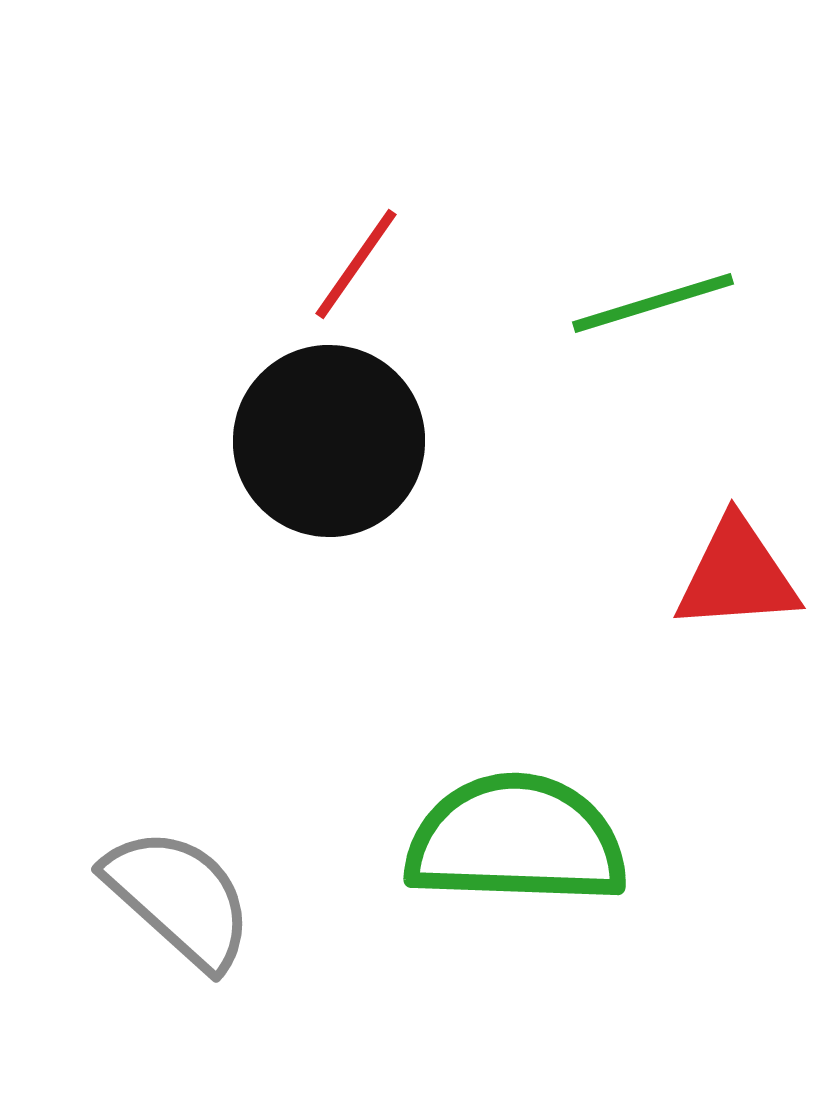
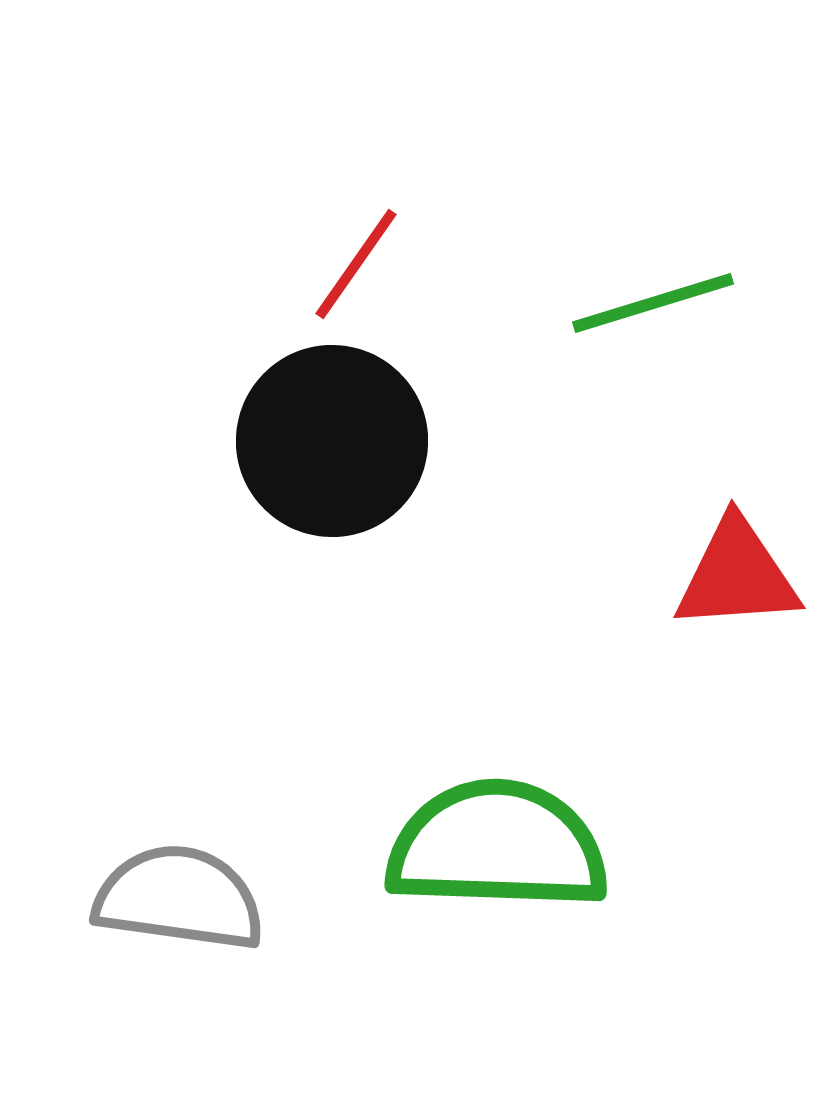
black circle: moved 3 px right
green semicircle: moved 19 px left, 6 px down
gray semicircle: rotated 34 degrees counterclockwise
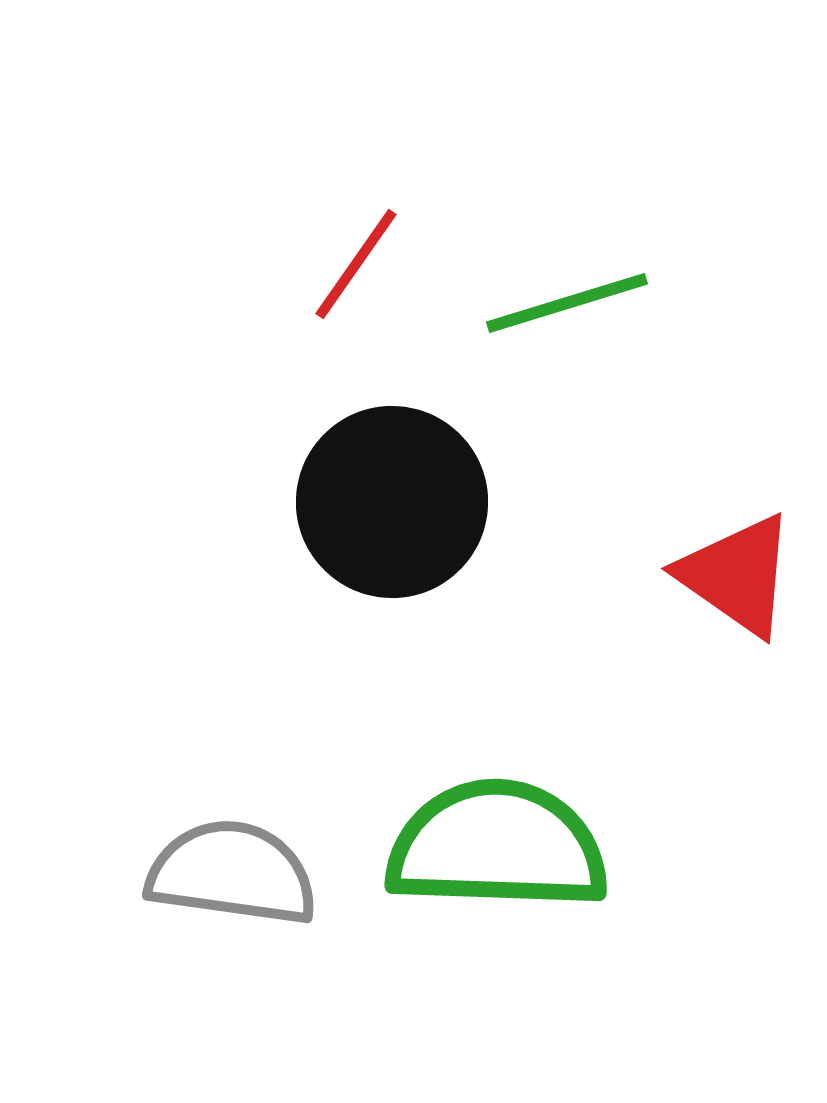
green line: moved 86 px left
black circle: moved 60 px right, 61 px down
red triangle: rotated 39 degrees clockwise
gray semicircle: moved 53 px right, 25 px up
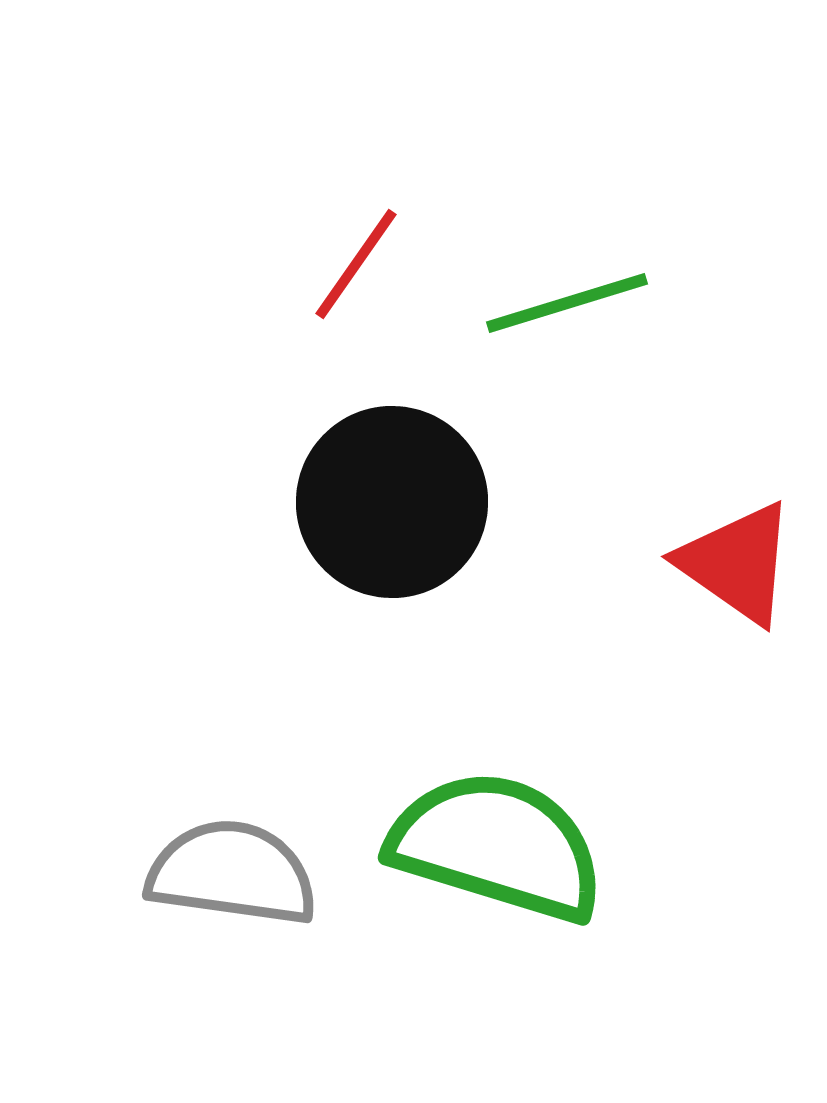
red triangle: moved 12 px up
green semicircle: rotated 15 degrees clockwise
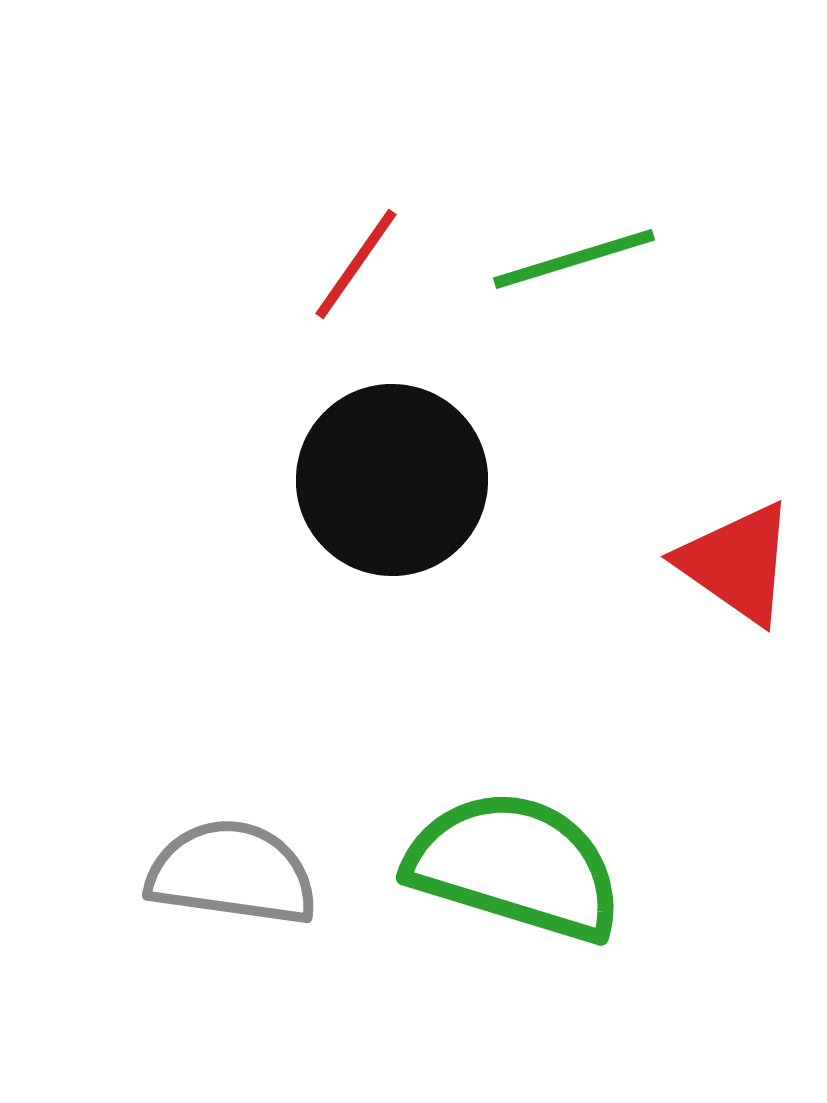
green line: moved 7 px right, 44 px up
black circle: moved 22 px up
green semicircle: moved 18 px right, 20 px down
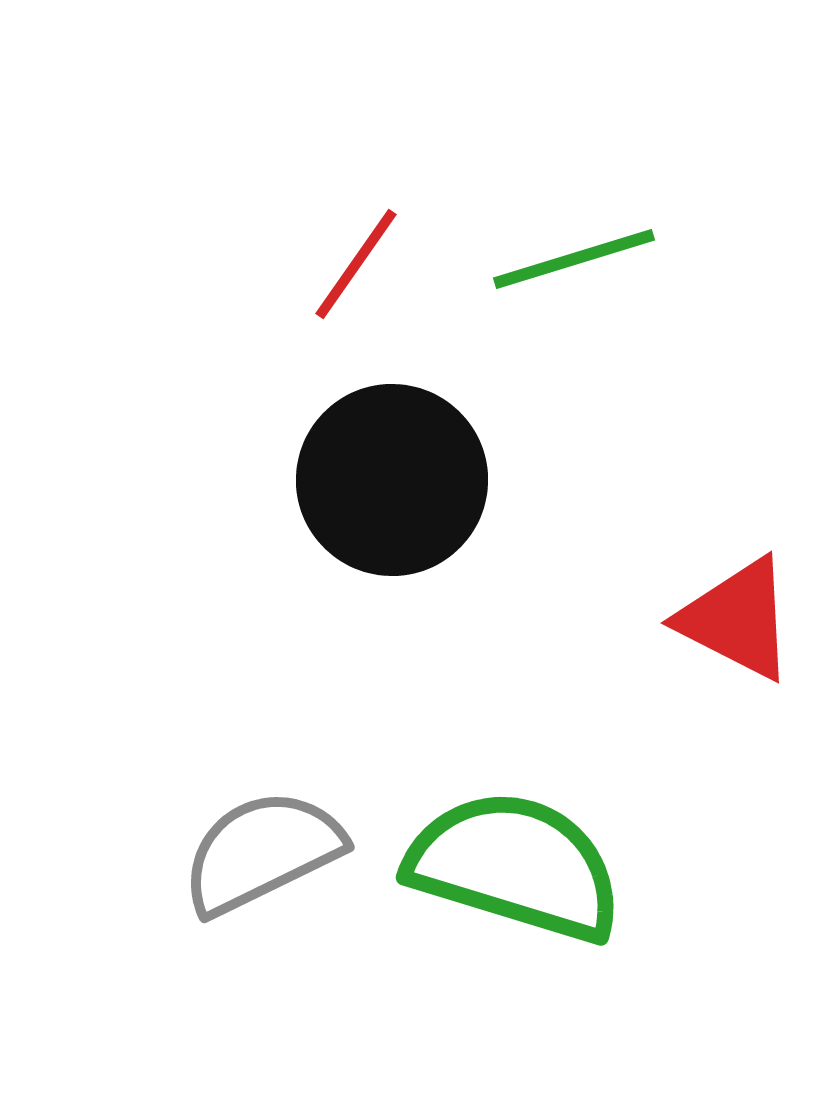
red triangle: moved 56 px down; rotated 8 degrees counterclockwise
gray semicircle: moved 30 px right, 21 px up; rotated 34 degrees counterclockwise
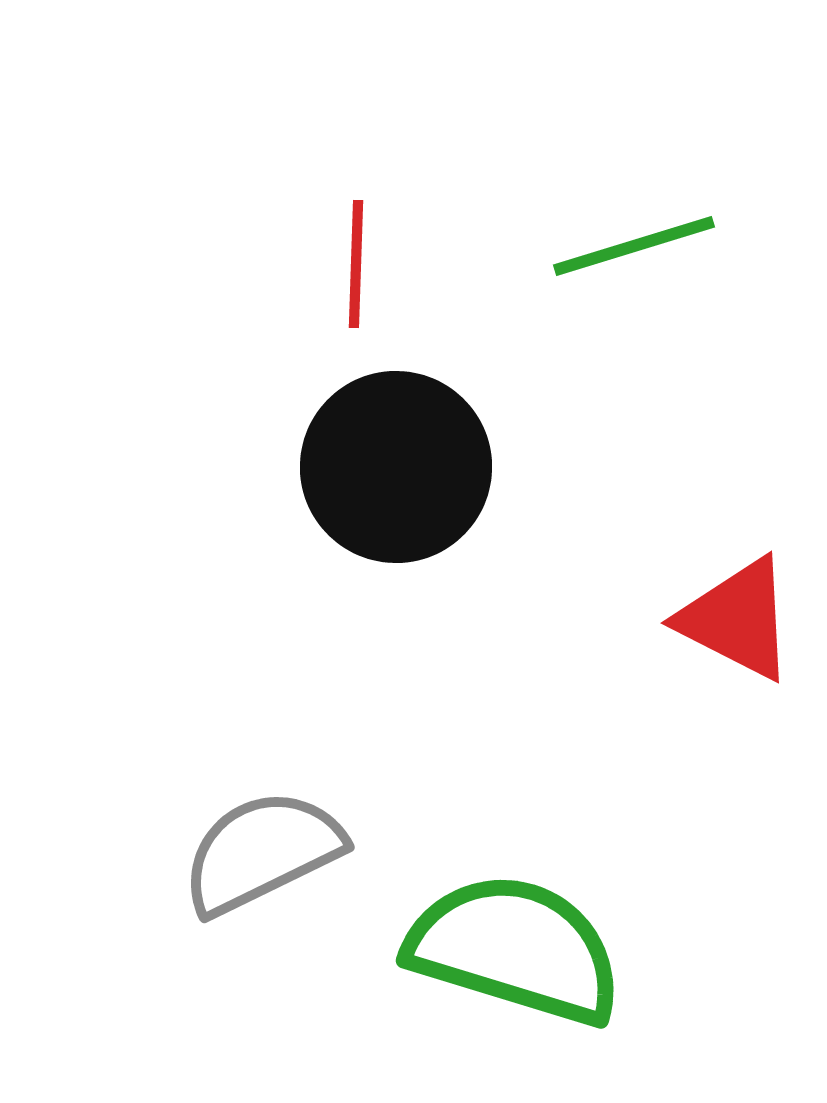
green line: moved 60 px right, 13 px up
red line: rotated 33 degrees counterclockwise
black circle: moved 4 px right, 13 px up
green semicircle: moved 83 px down
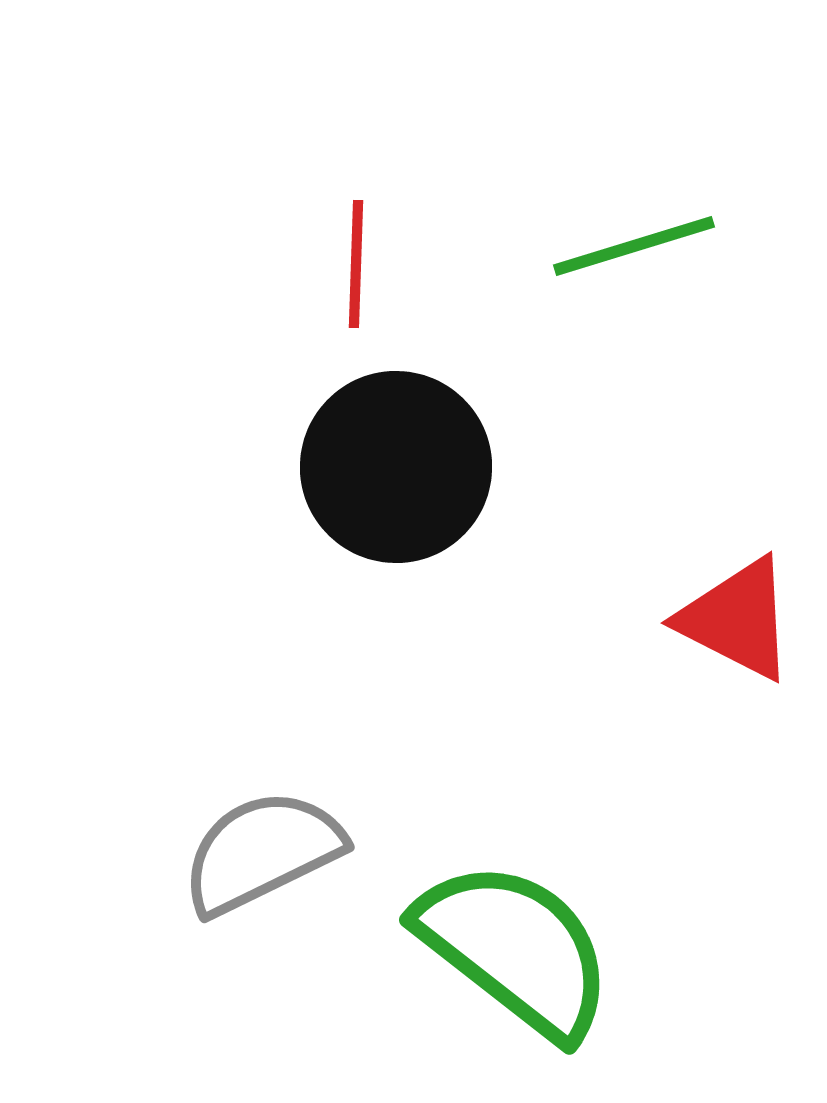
green semicircle: rotated 21 degrees clockwise
